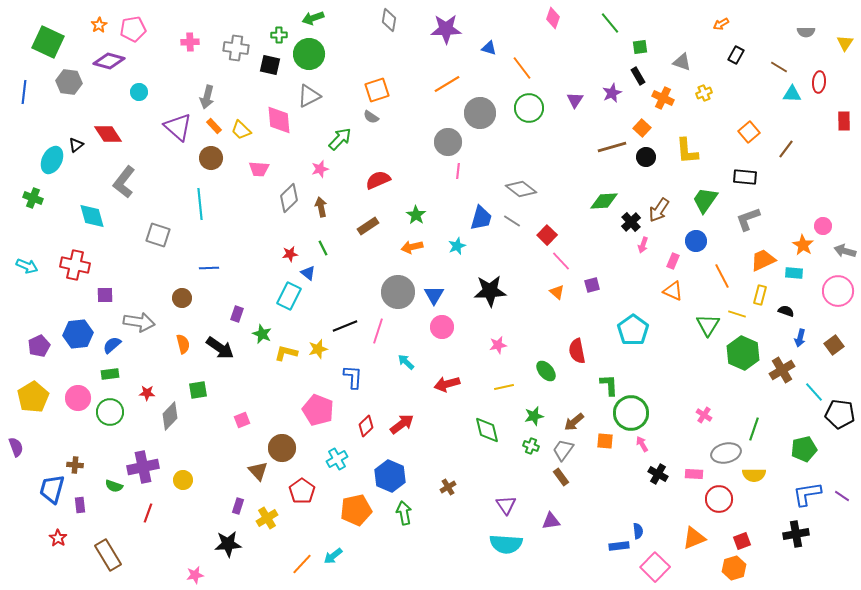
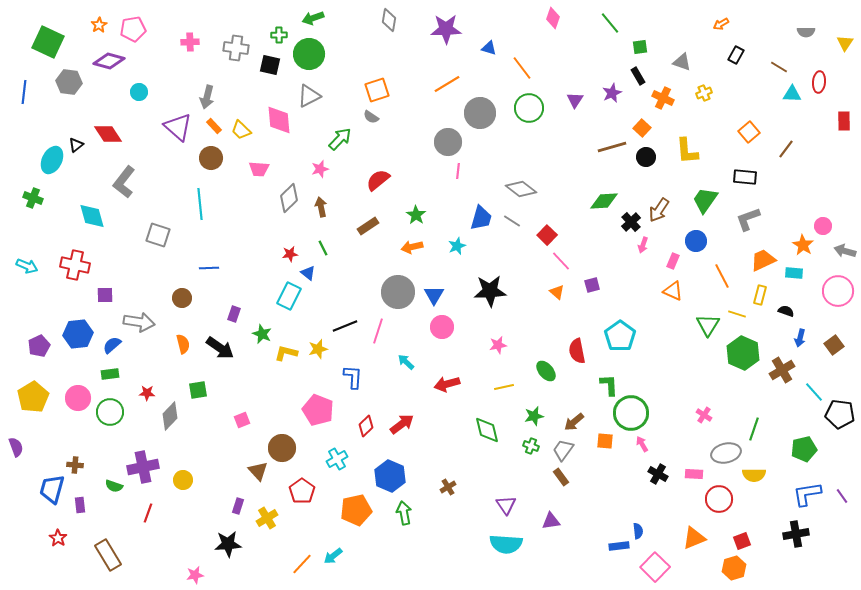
red semicircle at (378, 180): rotated 15 degrees counterclockwise
purple rectangle at (237, 314): moved 3 px left
cyan pentagon at (633, 330): moved 13 px left, 6 px down
purple line at (842, 496): rotated 21 degrees clockwise
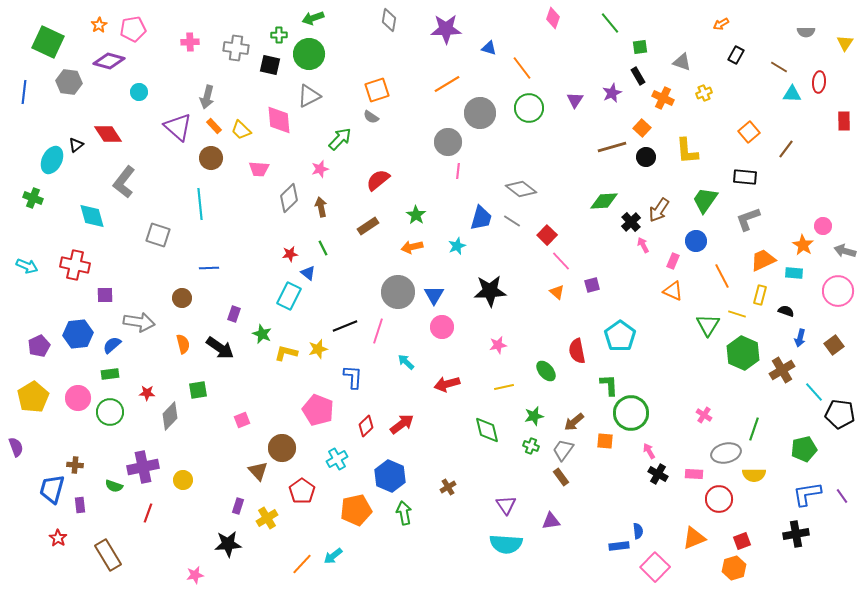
pink arrow at (643, 245): rotated 133 degrees clockwise
pink arrow at (642, 444): moved 7 px right, 7 px down
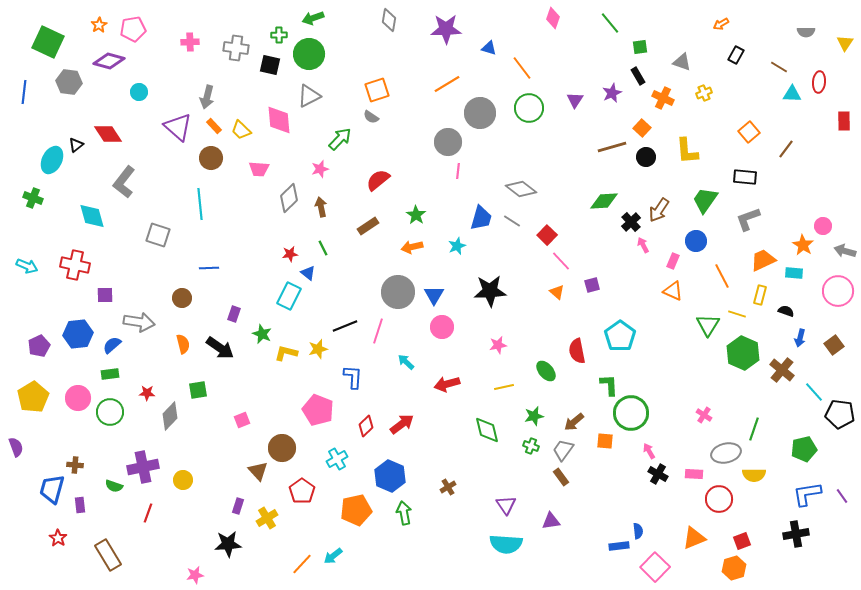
brown cross at (782, 370): rotated 20 degrees counterclockwise
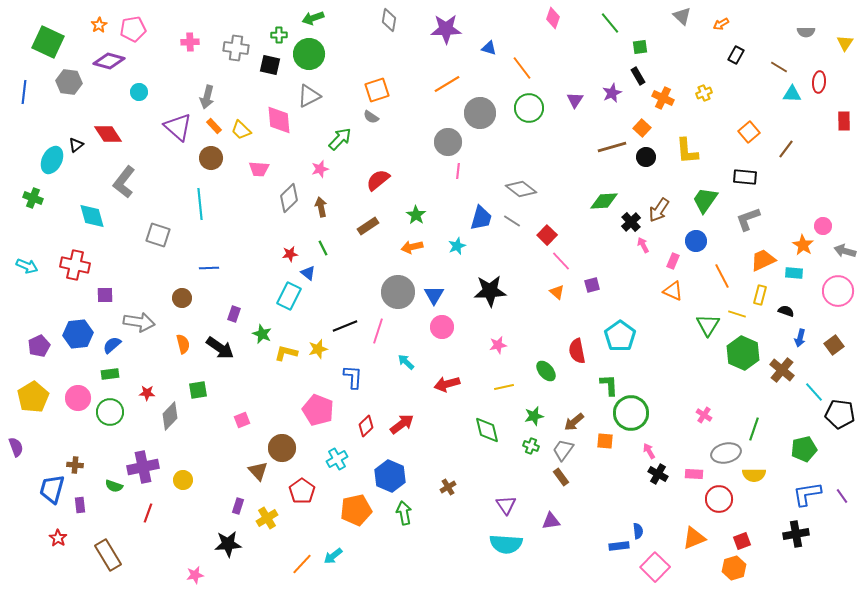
gray triangle at (682, 62): moved 46 px up; rotated 24 degrees clockwise
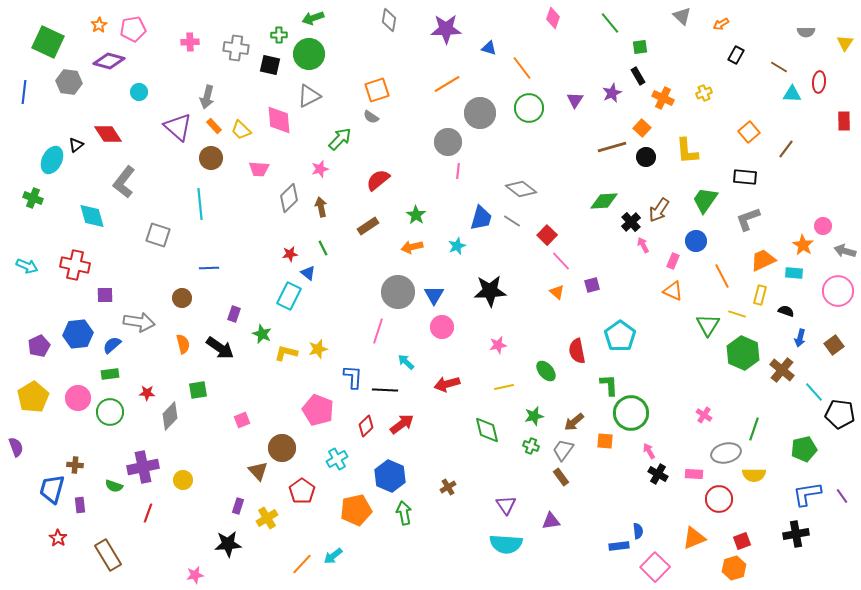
black line at (345, 326): moved 40 px right, 64 px down; rotated 25 degrees clockwise
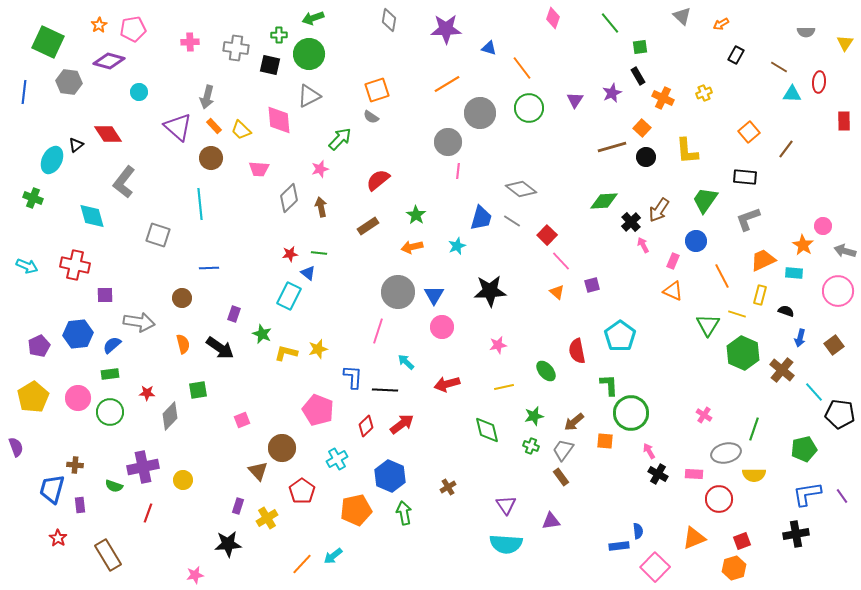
green line at (323, 248): moved 4 px left, 5 px down; rotated 56 degrees counterclockwise
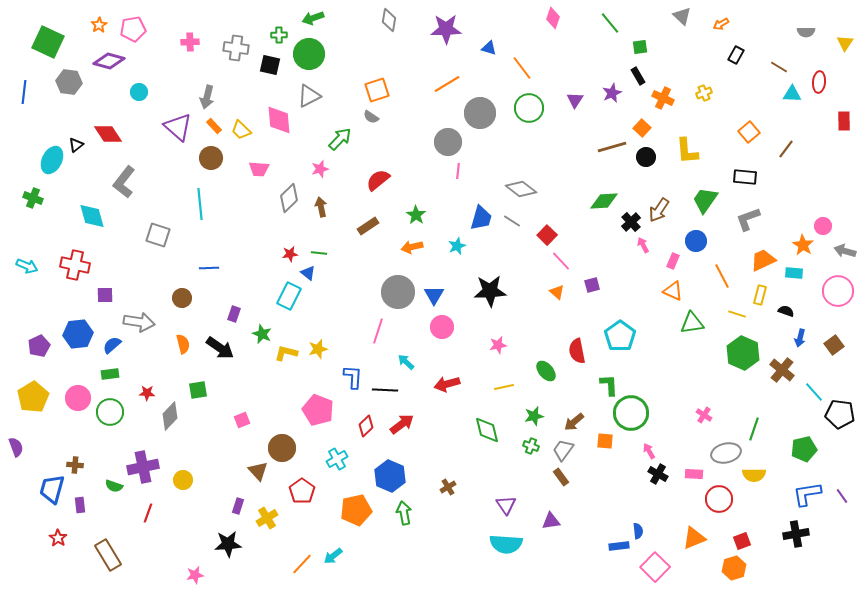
green triangle at (708, 325): moved 16 px left, 2 px up; rotated 50 degrees clockwise
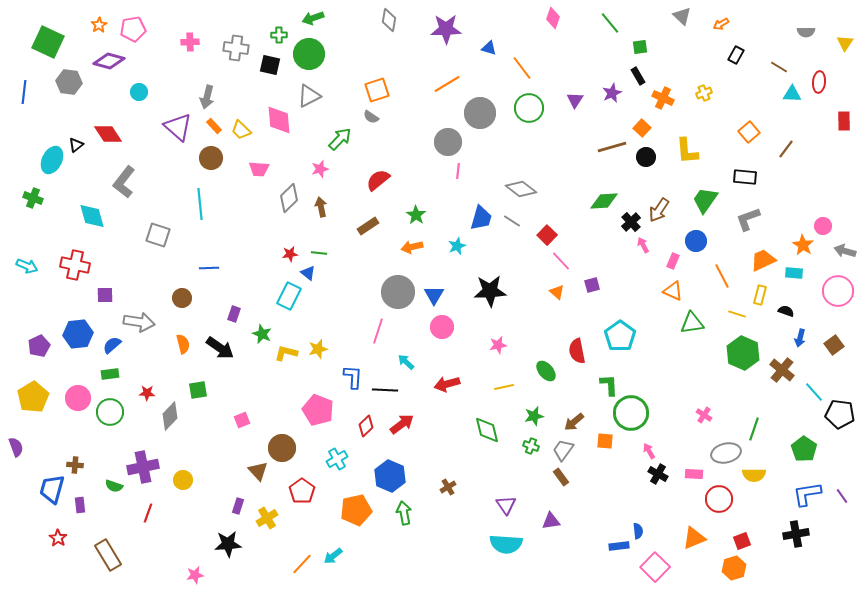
green pentagon at (804, 449): rotated 25 degrees counterclockwise
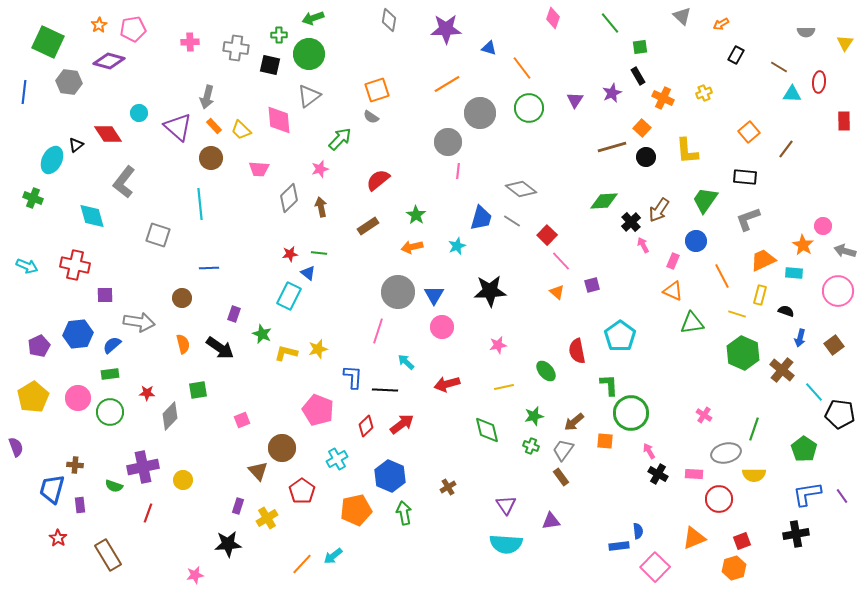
cyan circle at (139, 92): moved 21 px down
gray triangle at (309, 96): rotated 10 degrees counterclockwise
